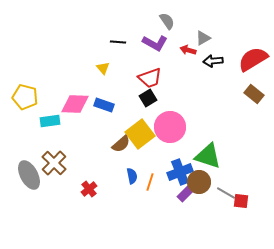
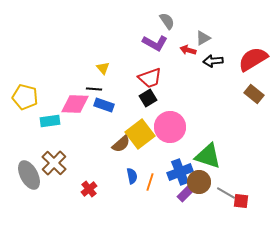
black line: moved 24 px left, 47 px down
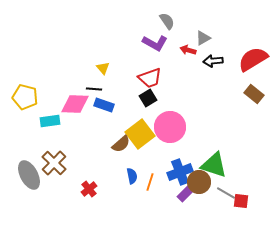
green triangle: moved 6 px right, 9 px down
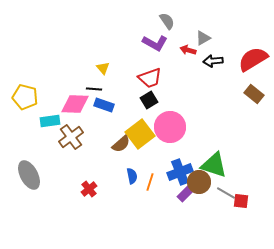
black square: moved 1 px right, 2 px down
brown cross: moved 17 px right, 26 px up; rotated 10 degrees clockwise
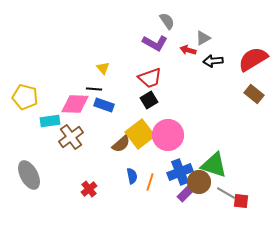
pink circle: moved 2 px left, 8 px down
